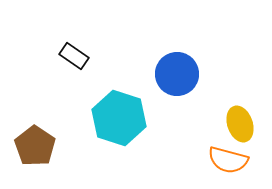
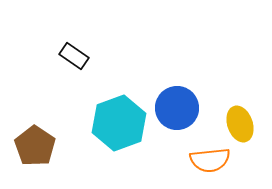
blue circle: moved 34 px down
cyan hexagon: moved 5 px down; rotated 22 degrees clockwise
orange semicircle: moved 18 px left; rotated 21 degrees counterclockwise
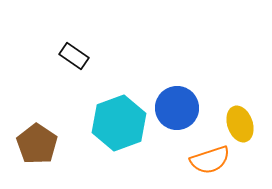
brown pentagon: moved 2 px right, 2 px up
orange semicircle: rotated 12 degrees counterclockwise
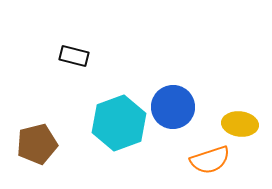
black rectangle: rotated 20 degrees counterclockwise
blue circle: moved 4 px left, 1 px up
yellow ellipse: rotated 64 degrees counterclockwise
brown pentagon: rotated 24 degrees clockwise
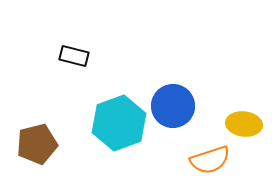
blue circle: moved 1 px up
yellow ellipse: moved 4 px right
